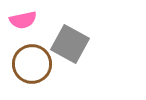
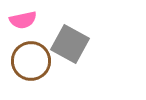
brown circle: moved 1 px left, 3 px up
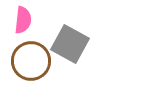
pink semicircle: rotated 72 degrees counterclockwise
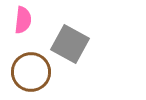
brown circle: moved 11 px down
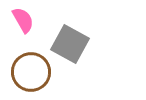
pink semicircle: rotated 36 degrees counterclockwise
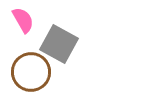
gray square: moved 11 px left
